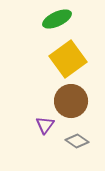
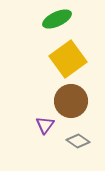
gray diamond: moved 1 px right
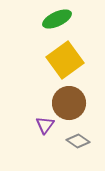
yellow square: moved 3 px left, 1 px down
brown circle: moved 2 px left, 2 px down
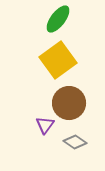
green ellipse: moved 1 px right; rotated 28 degrees counterclockwise
yellow square: moved 7 px left
gray diamond: moved 3 px left, 1 px down
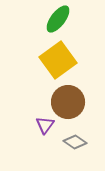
brown circle: moved 1 px left, 1 px up
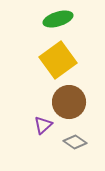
green ellipse: rotated 36 degrees clockwise
brown circle: moved 1 px right
purple triangle: moved 2 px left; rotated 12 degrees clockwise
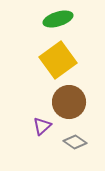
purple triangle: moved 1 px left, 1 px down
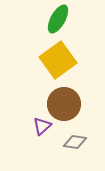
green ellipse: rotated 44 degrees counterclockwise
brown circle: moved 5 px left, 2 px down
gray diamond: rotated 25 degrees counterclockwise
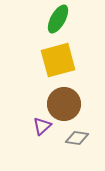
yellow square: rotated 21 degrees clockwise
gray diamond: moved 2 px right, 4 px up
